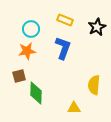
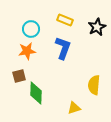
yellow triangle: rotated 16 degrees counterclockwise
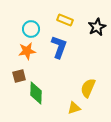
blue L-shape: moved 4 px left, 1 px up
yellow semicircle: moved 6 px left, 3 px down; rotated 18 degrees clockwise
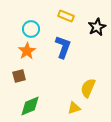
yellow rectangle: moved 1 px right, 4 px up
blue L-shape: moved 4 px right
orange star: rotated 24 degrees counterclockwise
green diamond: moved 6 px left, 13 px down; rotated 65 degrees clockwise
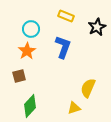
green diamond: rotated 25 degrees counterclockwise
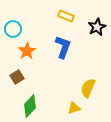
cyan circle: moved 18 px left
brown square: moved 2 px left, 1 px down; rotated 16 degrees counterclockwise
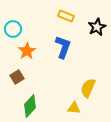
yellow triangle: rotated 24 degrees clockwise
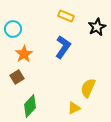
blue L-shape: rotated 15 degrees clockwise
orange star: moved 3 px left, 3 px down
yellow triangle: rotated 32 degrees counterclockwise
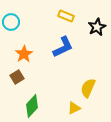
cyan circle: moved 2 px left, 7 px up
blue L-shape: rotated 30 degrees clockwise
green diamond: moved 2 px right
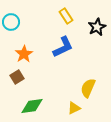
yellow rectangle: rotated 35 degrees clockwise
green diamond: rotated 40 degrees clockwise
